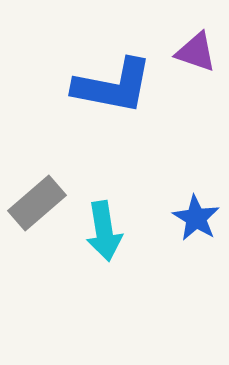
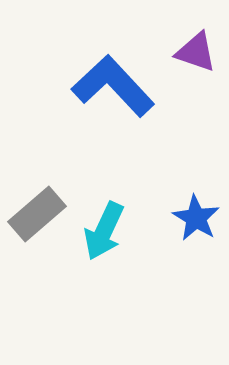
blue L-shape: rotated 144 degrees counterclockwise
gray rectangle: moved 11 px down
cyan arrow: rotated 34 degrees clockwise
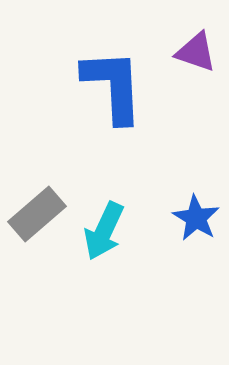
blue L-shape: rotated 40 degrees clockwise
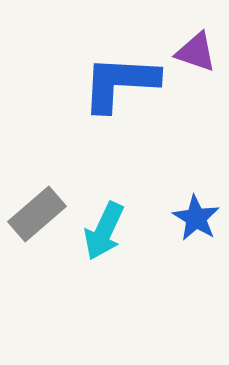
blue L-shape: moved 7 px right, 3 px up; rotated 84 degrees counterclockwise
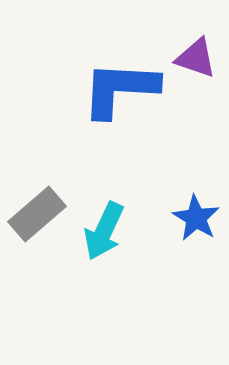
purple triangle: moved 6 px down
blue L-shape: moved 6 px down
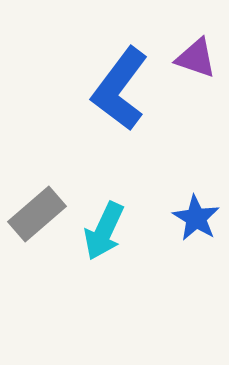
blue L-shape: rotated 56 degrees counterclockwise
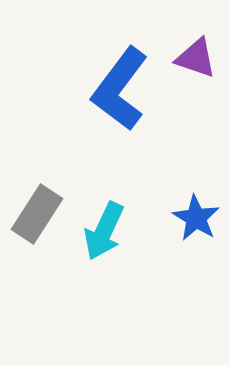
gray rectangle: rotated 16 degrees counterclockwise
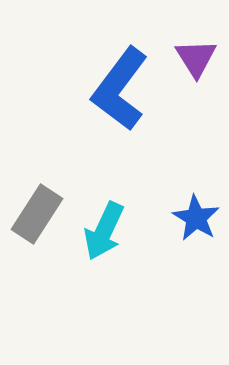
purple triangle: rotated 39 degrees clockwise
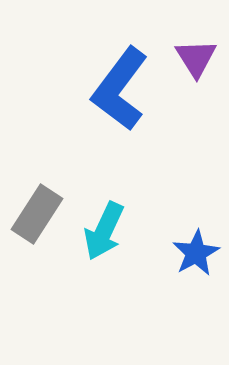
blue star: moved 35 px down; rotated 12 degrees clockwise
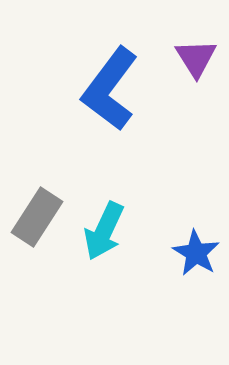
blue L-shape: moved 10 px left
gray rectangle: moved 3 px down
blue star: rotated 12 degrees counterclockwise
